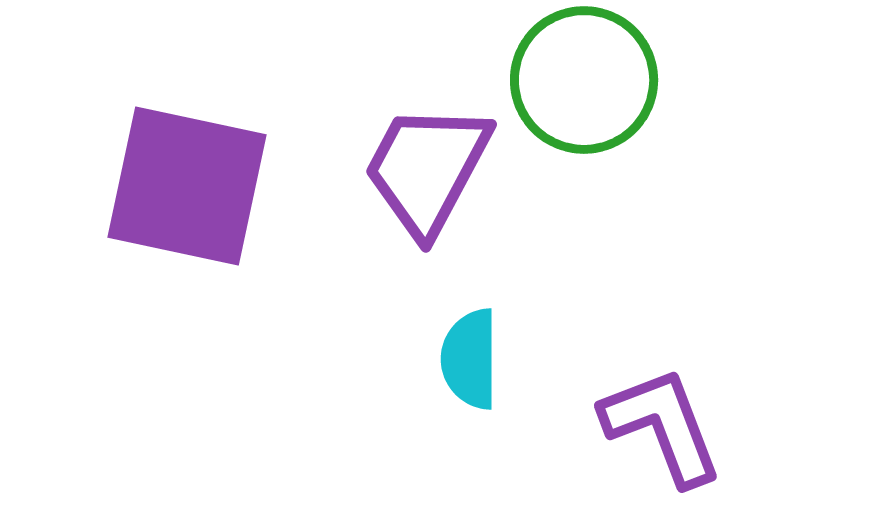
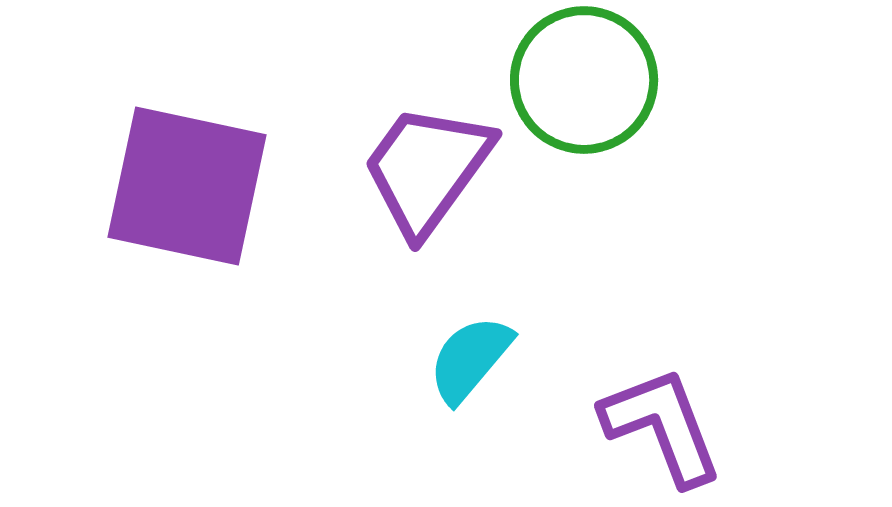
purple trapezoid: rotated 8 degrees clockwise
cyan semicircle: rotated 40 degrees clockwise
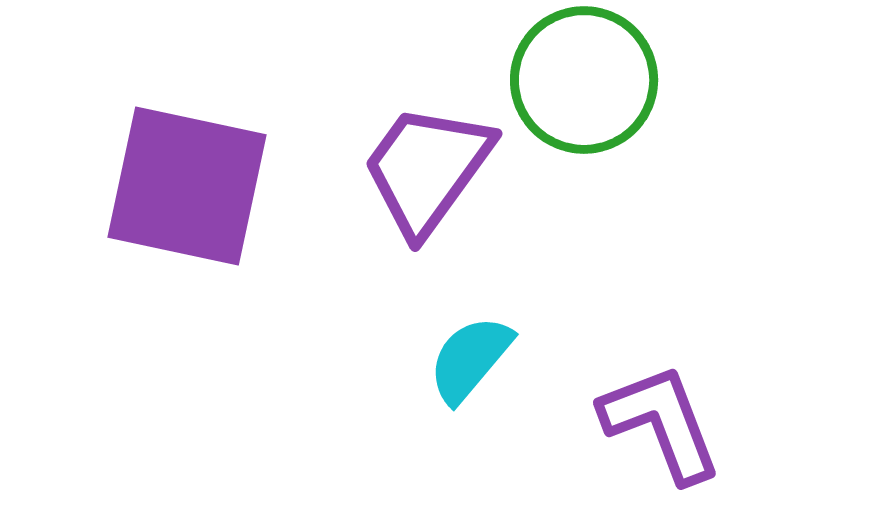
purple L-shape: moved 1 px left, 3 px up
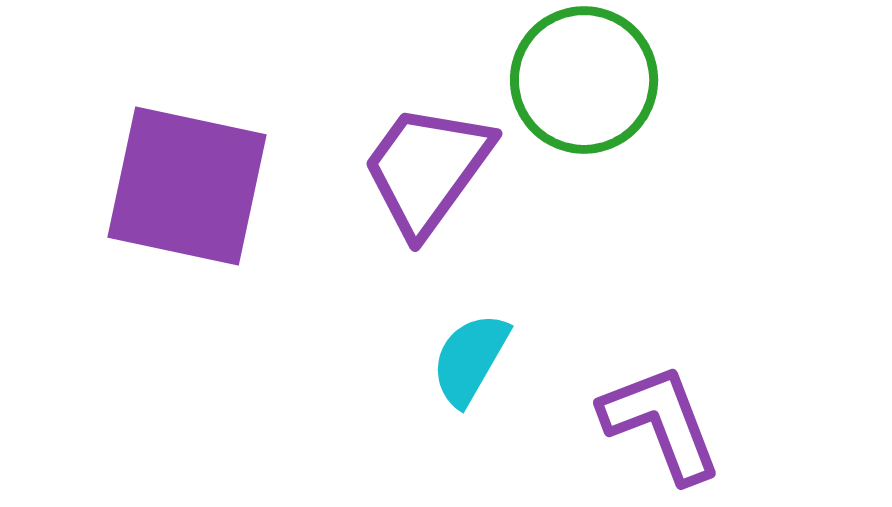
cyan semicircle: rotated 10 degrees counterclockwise
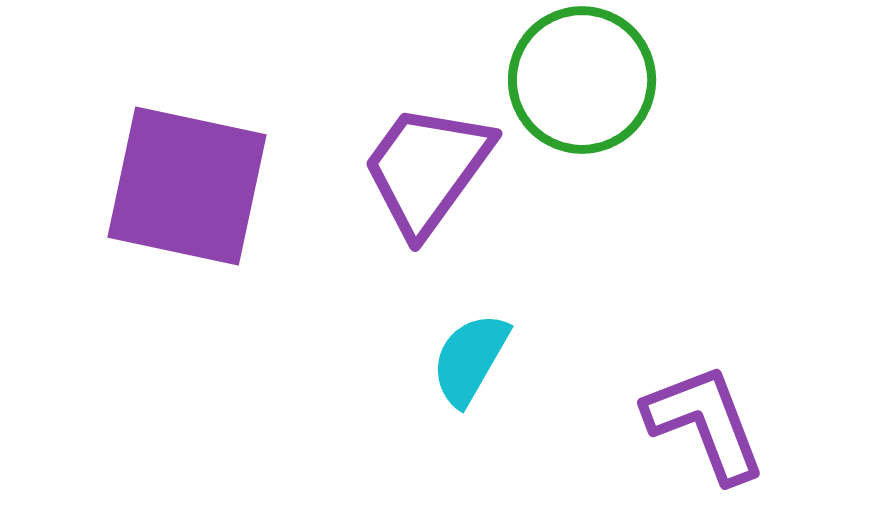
green circle: moved 2 px left
purple L-shape: moved 44 px right
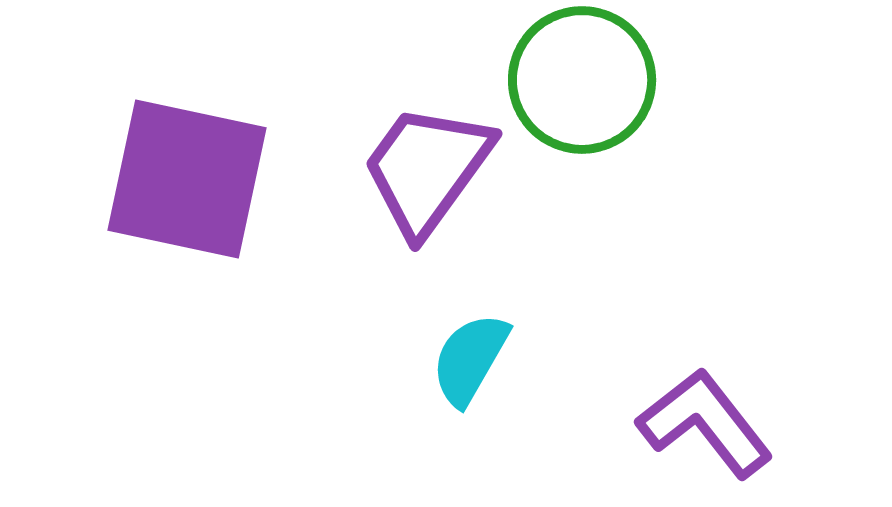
purple square: moved 7 px up
purple L-shape: rotated 17 degrees counterclockwise
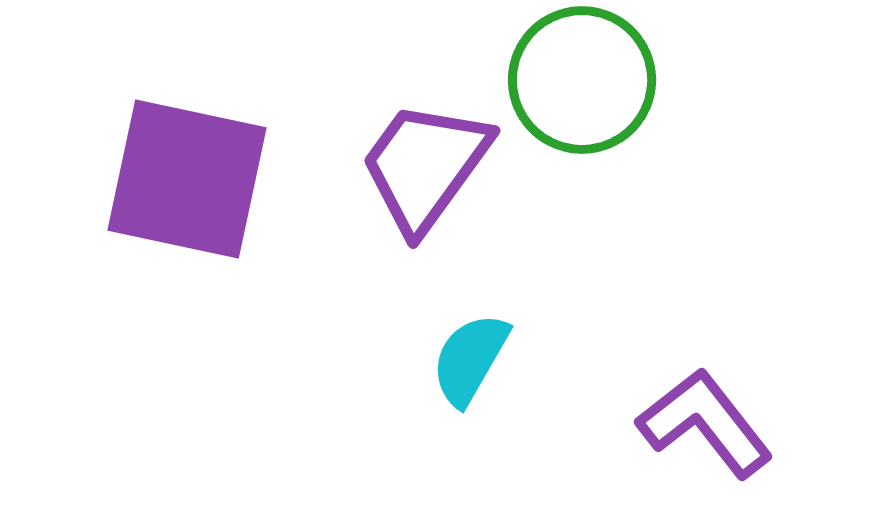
purple trapezoid: moved 2 px left, 3 px up
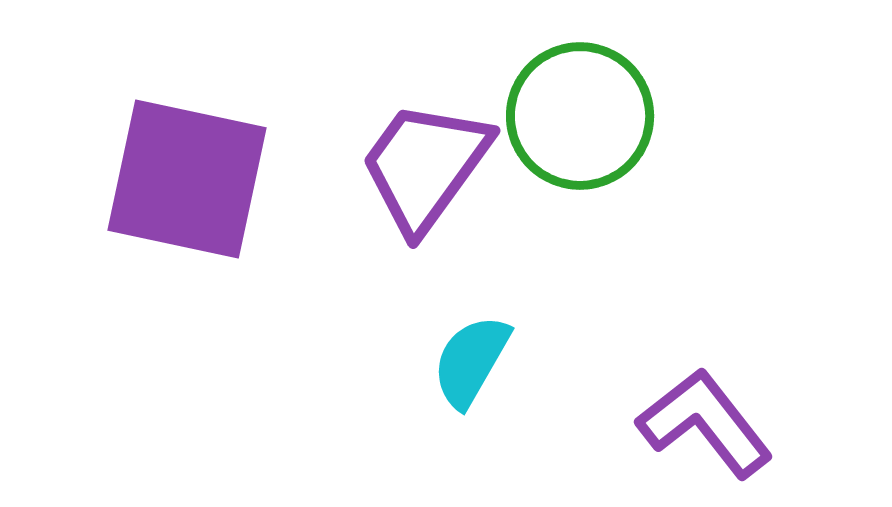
green circle: moved 2 px left, 36 px down
cyan semicircle: moved 1 px right, 2 px down
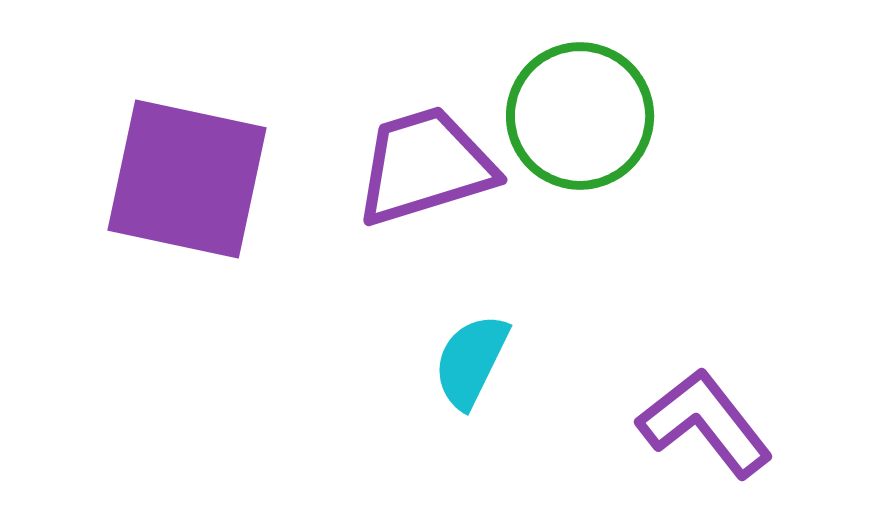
purple trapezoid: rotated 37 degrees clockwise
cyan semicircle: rotated 4 degrees counterclockwise
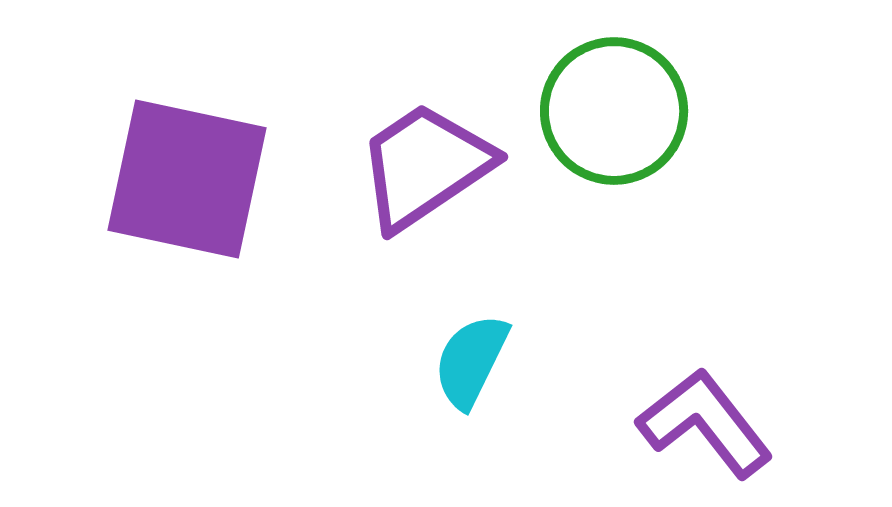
green circle: moved 34 px right, 5 px up
purple trapezoid: rotated 17 degrees counterclockwise
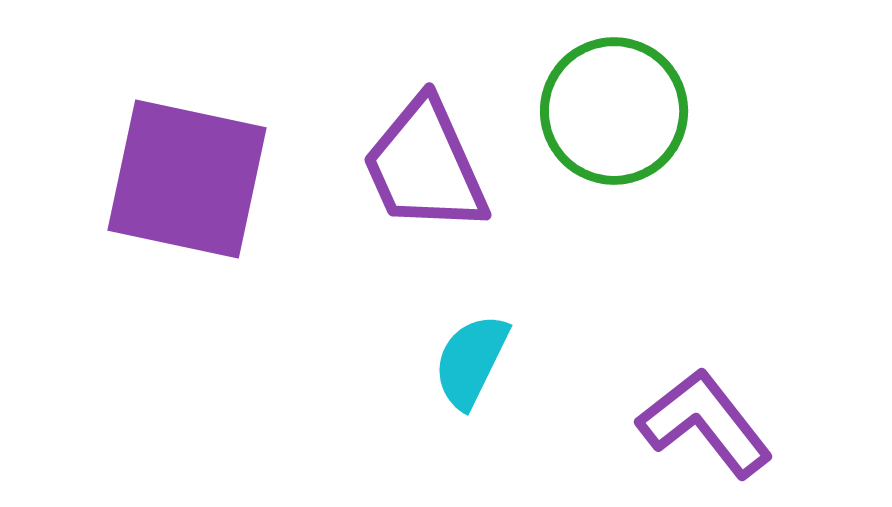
purple trapezoid: rotated 80 degrees counterclockwise
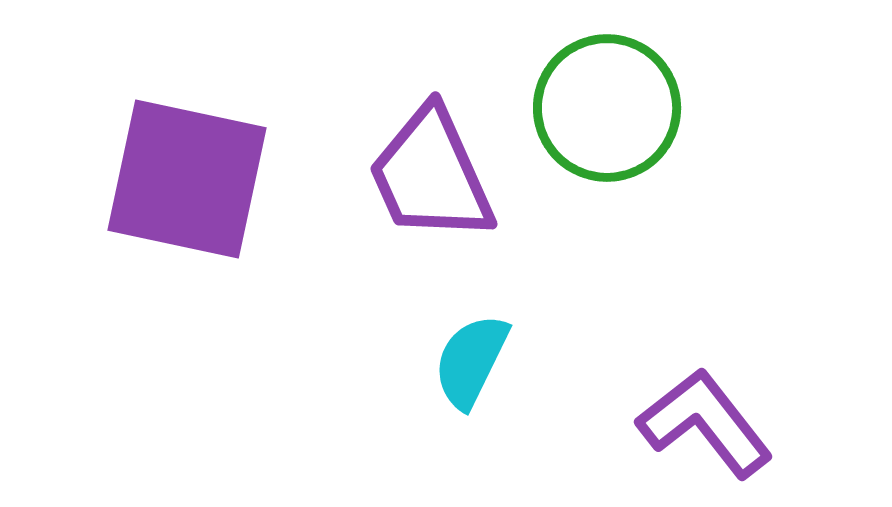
green circle: moved 7 px left, 3 px up
purple trapezoid: moved 6 px right, 9 px down
